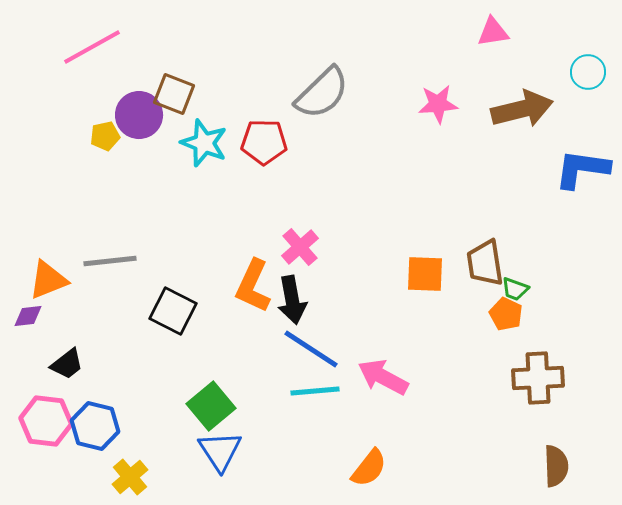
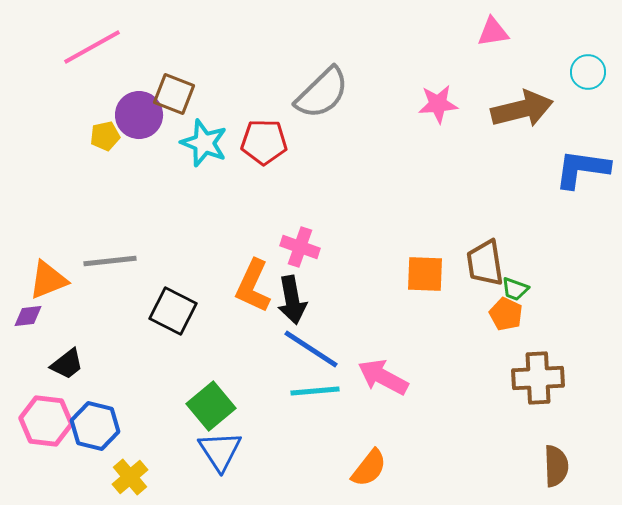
pink cross: rotated 30 degrees counterclockwise
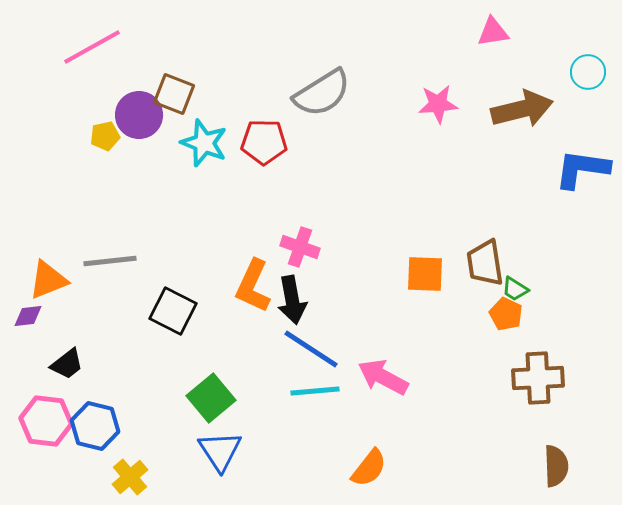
gray semicircle: rotated 12 degrees clockwise
green trapezoid: rotated 12 degrees clockwise
green square: moved 8 px up
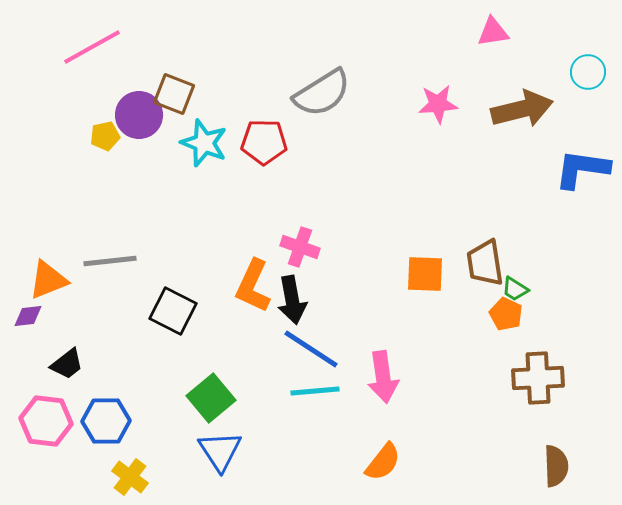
pink arrow: rotated 126 degrees counterclockwise
blue hexagon: moved 11 px right, 5 px up; rotated 15 degrees counterclockwise
orange semicircle: moved 14 px right, 6 px up
yellow cross: rotated 12 degrees counterclockwise
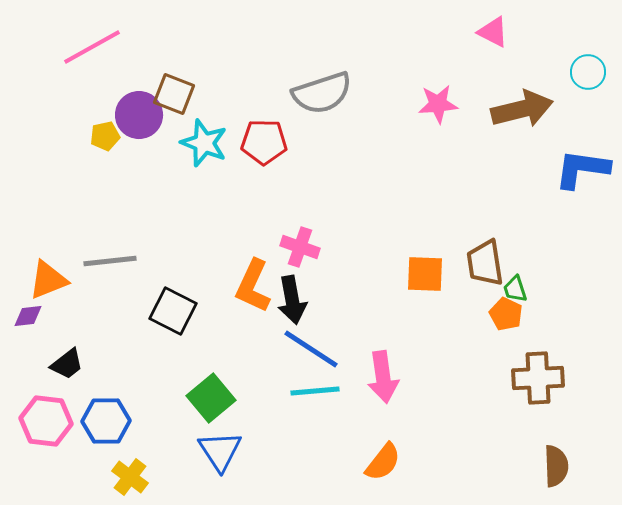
pink triangle: rotated 36 degrees clockwise
gray semicircle: rotated 14 degrees clockwise
green trapezoid: rotated 40 degrees clockwise
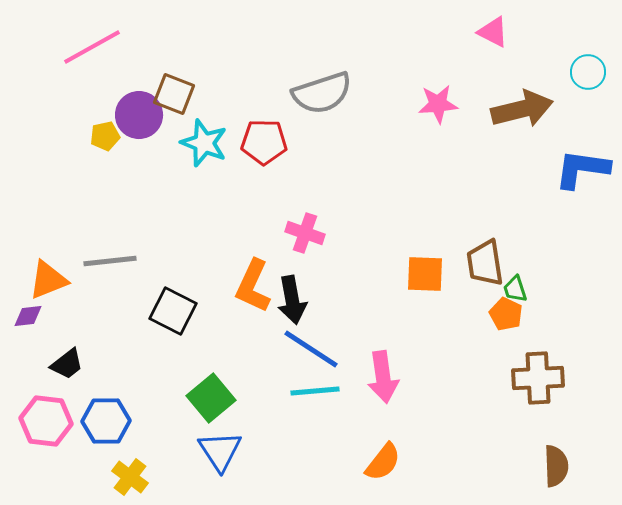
pink cross: moved 5 px right, 14 px up
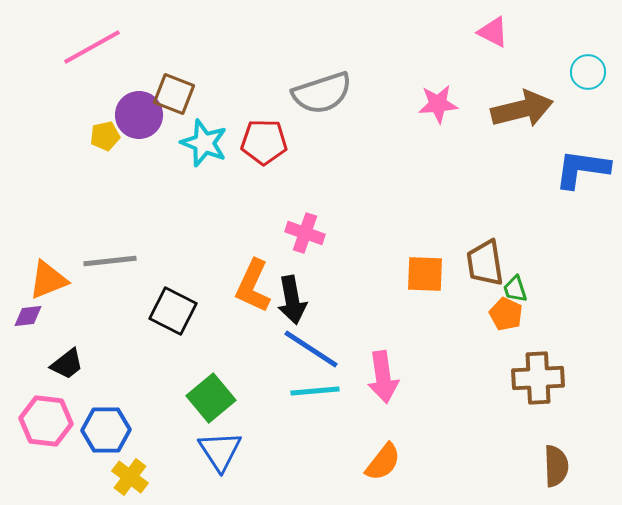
blue hexagon: moved 9 px down
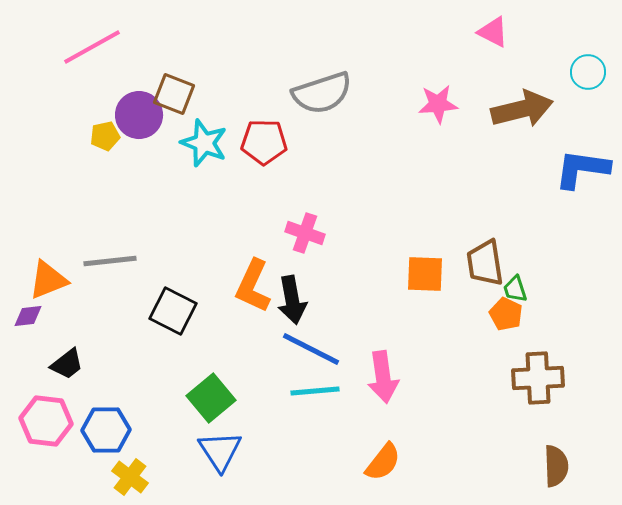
blue line: rotated 6 degrees counterclockwise
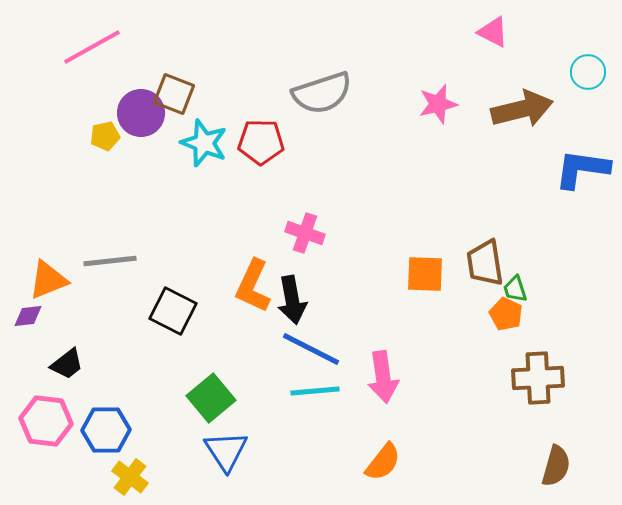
pink star: rotated 9 degrees counterclockwise
purple circle: moved 2 px right, 2 px up
red pentagon: moved 3 px left
blue triangle: moved 6 px right
brown semicircle: rotated 18 degrees clockwise
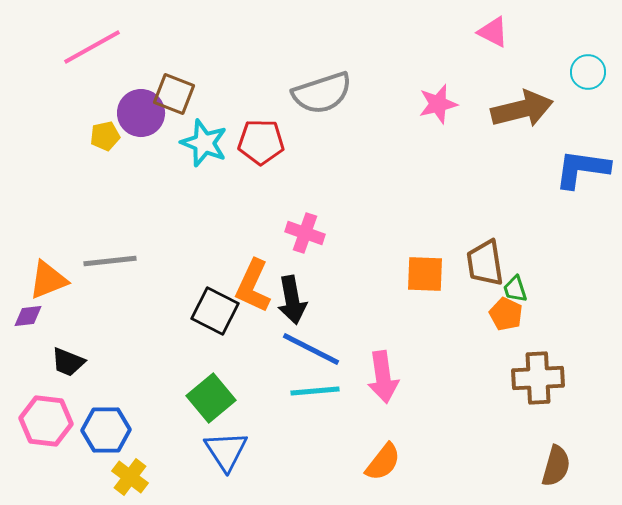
black square: moved 42 px right
black trapezoid: moved 1 px right, 2 px up; rotated 60 degrees clockwise
